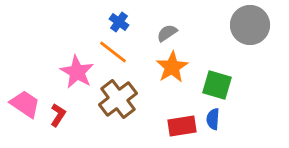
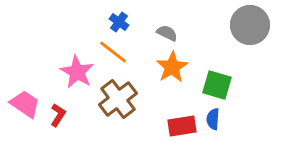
gray semicircle: rotated 60 degrees clockwise
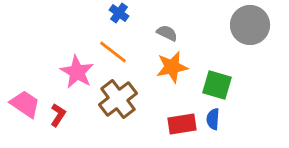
blue cross: moved 9 px up
orange star: rotated 20 degrees clockwise
red rectangle: moved 2 px up
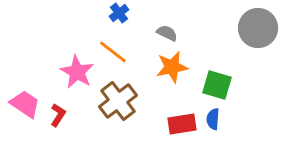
blue cross: rotated 18 degrees clockwise
gray circle: moved 8 px right, 3 px down
brown cross: moved 2 px down
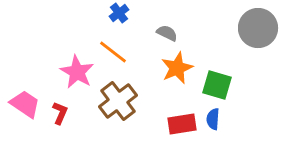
orange star: moved 5 px right, 1 px down; rotated 12 degrees counterclockwise
red L-shape: moved 2 px right, 2 px up; rotated 10 degrees counterclockwise
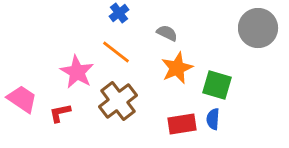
orange line: moved 3 px right
pink trapezoid: moved 3 px left, 5 px up
red L-shape: rotated 125 degrees counterclockwise
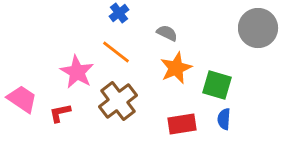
orange star: moved 1 px left
blue semicircle: moved 11 px right
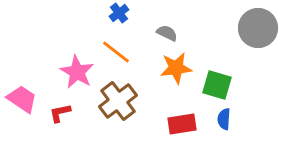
orange star: rotated 16 degrees clockwise
